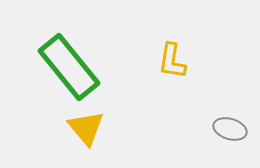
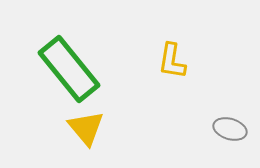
green rectangle: moved 2 px down
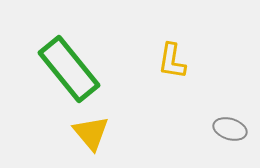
yellow triangle: moved 5 px right, 5 px down
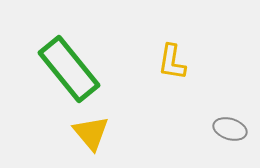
yellow L-shape: moved 1 px down
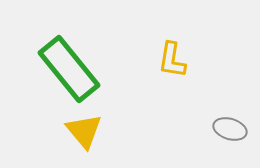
yellow L-shape: moved 2 px up
yellow triangle: moved 7 px left, 2 px up
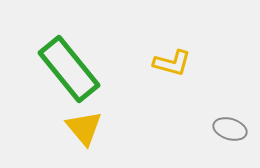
yellow L-shape: moved 3 px down; rotated 84 degrees counterclockwise
yellow triangle: moved 3 px up
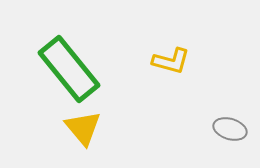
yellow L-shape: moved 1 px left, 2 px up
yellow triangle: moved 1 px left
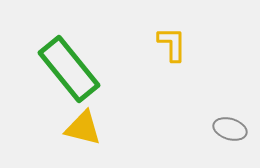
yellow L-shape: moved 1 px right, 17 px up; rotated 105 degrees counterclockwise
yellow triangle: rotated 36 degrees counterclockwise
